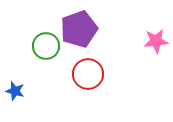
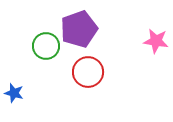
pink star: rotated 15 degrees clockwise
red circle: moved 2 px up
blue star: moved 1 px left, 2 px down
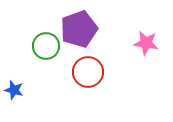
pink star: moved 10 px left, 2 px down
blue star: moved 3 px up
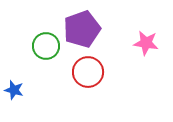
purple pentagon: moved 3 px right
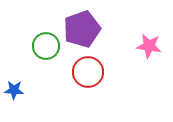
pink star: moved 3 px right, 3 px down
blue star: rotated 12 degrees counterclockwise
